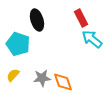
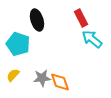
orange diamond: moved 3 px left
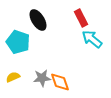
black ellipse: moved 1 px right; rotated 15 degrees counterclockwise
cyan pentagon: moved 2 px up
yellow semicircle: moved 2 px down; rotated 24 degrees clockwise
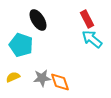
red rectangle: moved 6 px right, 1 px down
cyan pentagon: moved 3 px right, 3 px down
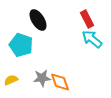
yellow semicircle: moved 2 px left, 3 px down
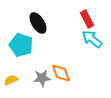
black ellipse: moved 3 px down
orange diamond: moved 1 px right, 9 px up
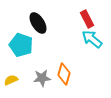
orange diamond: moved 3 px right, 1 px down; rotated 35 degrees clockwise
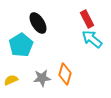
cyan pentagon: rotated 20 degrees clockwise
orange diamond: moved 1 px right
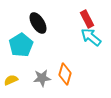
cyan arrow: moved 1 px left, 2 px up
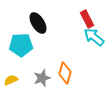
cyan arrow: moved 3 px right
cyan pentagon: rotated 30 degrees clockwise
orange diamond: moved 1 px up
gray star: rotated 12 degrees counterclockwise
